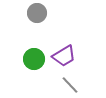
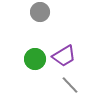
gray circle: moved 3 px right, 1 px up
green circle: moved 1 px right
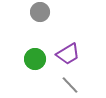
purple trapezoid: moved 4 px right, 2 px up
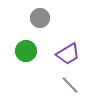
gray circle: moved 6 px down
green circle: moved 9 px left, 8 px up
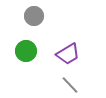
gray circle: moved 6 px left, 2 px up
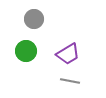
gray circle: moved 3 px down
gray line: moved 4 px up; rotated 36 degrees counterclockwise
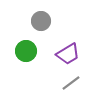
gray circle: moved 7 px right, 2 px down
gray line: moved 1 px right, 2 px down; rotated 48 degrees counterclockwise
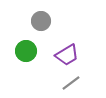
purple trapezoid: moved 1 px left, 1 px down
